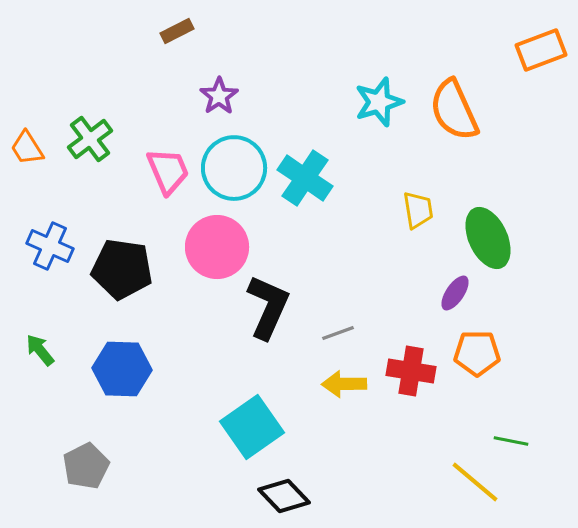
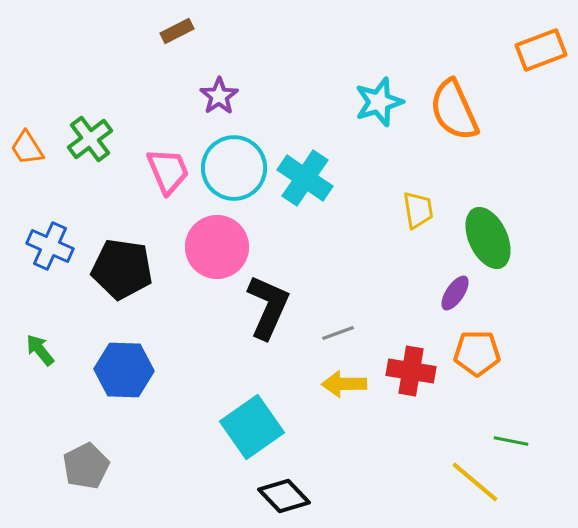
blue hexagon: moved 2 px right, 1 px down
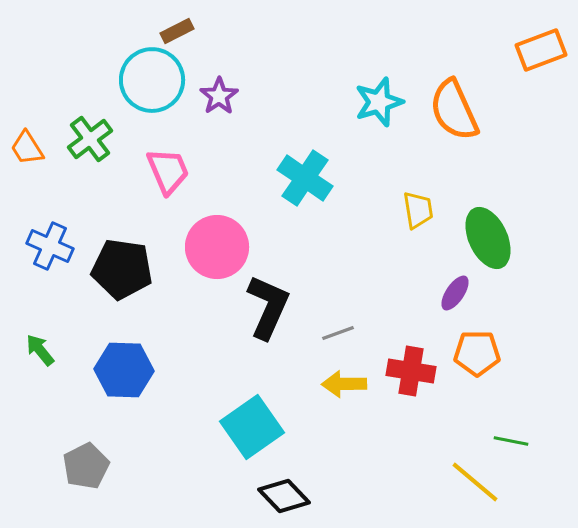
cyan circle: moved 82 px left, 88 px up
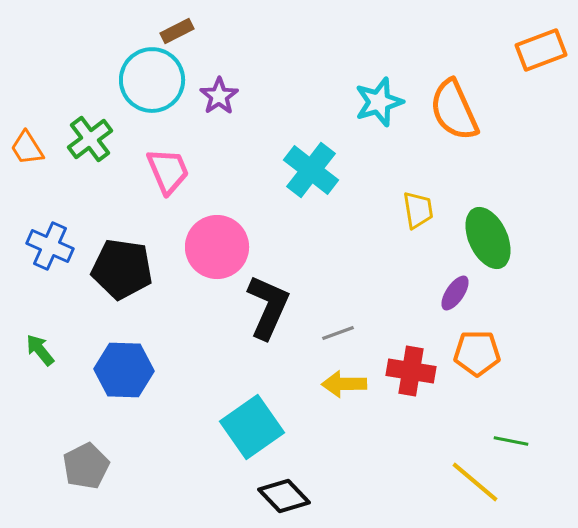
cyan cross: moved 6 px right, 8 px up; rotated 4 degrees clockwise
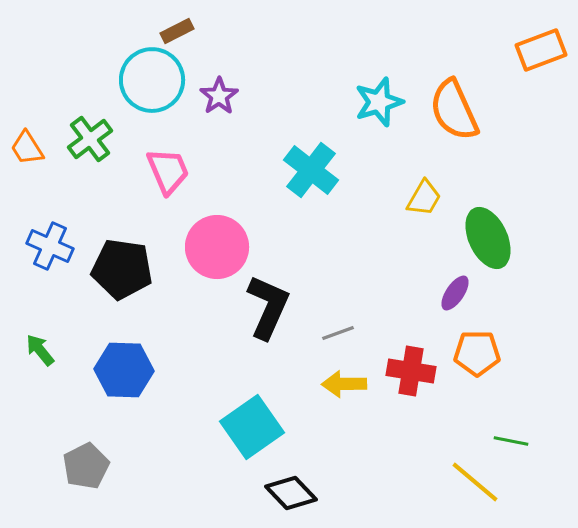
yellow trapezoid: moved 6 px right, 12 px up; rotated 39 degrees clockwise
black diamond: moved 7 px right, 3 px up
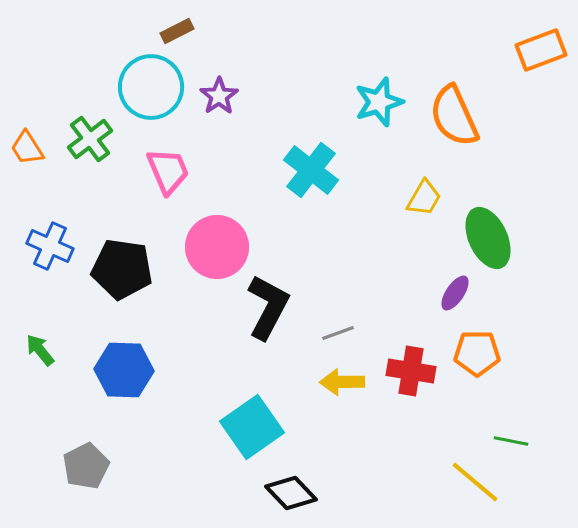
cyan circle: moved 1 px left, 7 px down
orange semicircle: moved 6 px down
black L-shape: rotated 4 degrees clockwise
yellow arrow: moved 2 px left, 2 px up
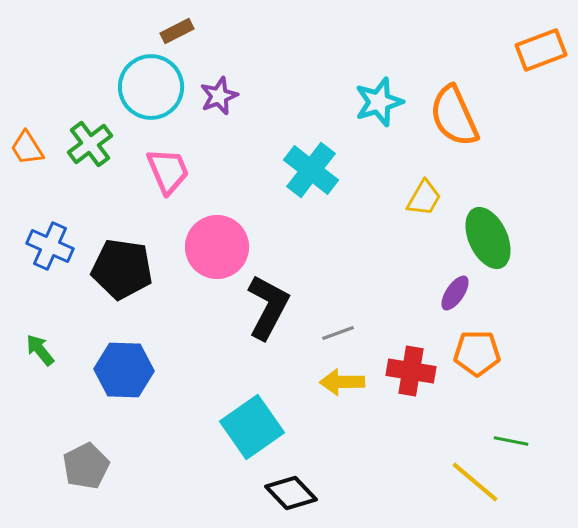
purple star: rotated 12 degrees clockwise
green cross: moved 5 px down
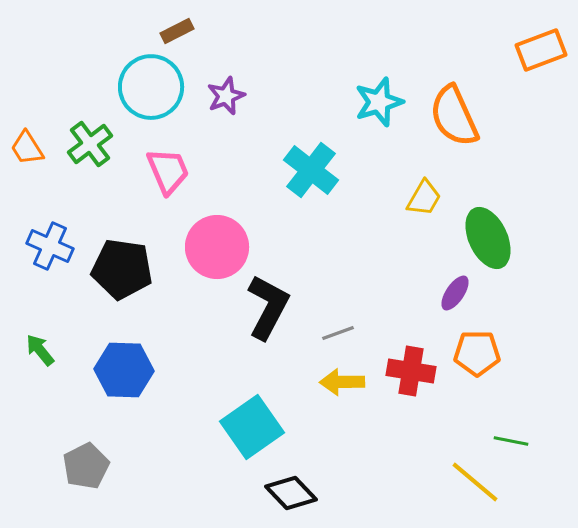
purple star: moved 7 px right
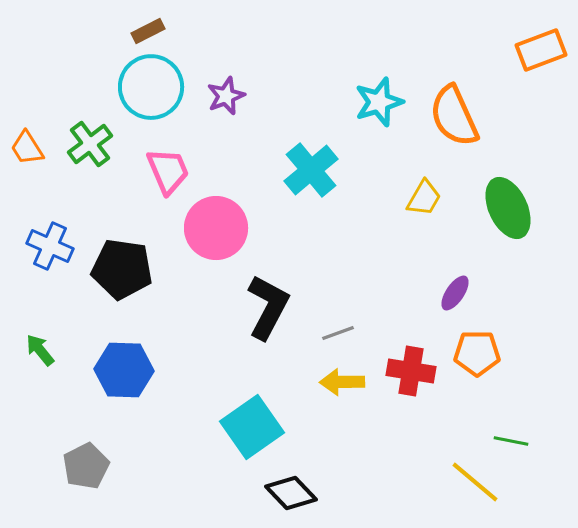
brown rectangle: moved 29 px left
cyan cross: rotated 12 degrees clockwise
green ellipse: moved 20 px right, 30 px up
pink circle: moved 1 px left, 19 px up
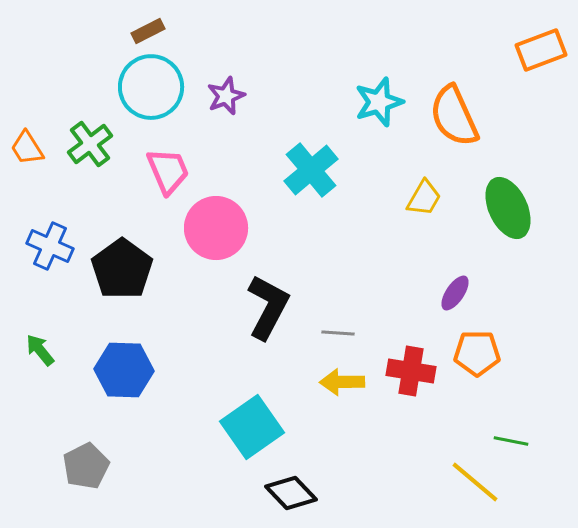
black pentagon: rotated 28 degrees clockwise
gray line: rotated 24 degrees clockwise
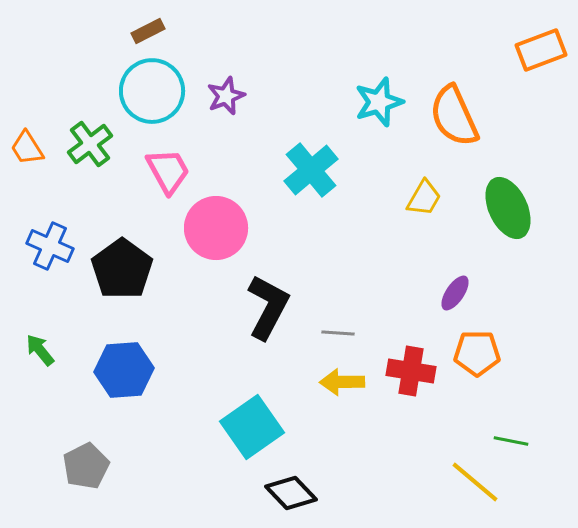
cyan circle: moved 1 px right, 4 px down
pink trapezoid: rotated 6 degrees counterclockwise
blue hexagon: rotated 6 degrees counterclockwise
